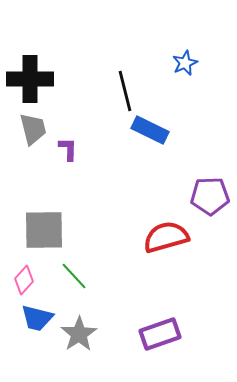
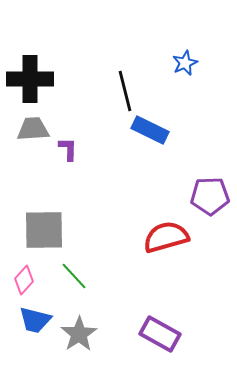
gray trapezoid: rotated 80 degrees counterclockwise
blue trapezoid: moved 2 px left, 2 px down
purple rectangle: rotated 48 degrees clockwise
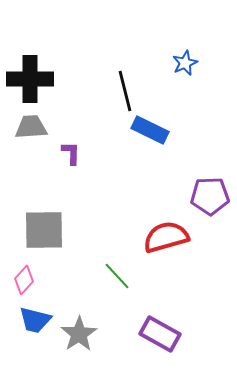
gray trapezoid: moved 2 px left, 2 px up
purple L-shape: moved 3 px right, 4 px down
green line: moved 43 px right
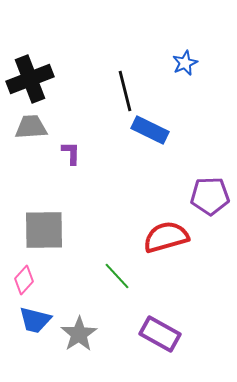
black cross: rotated 21 degrees counterclockwise
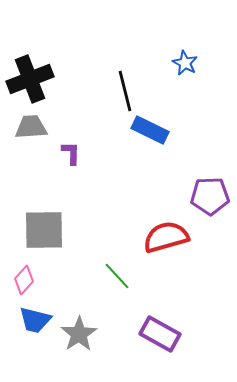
blue star: rotated 20 degrees counterclockwise
